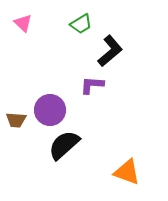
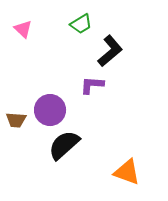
pink triangle: moved 6 px down
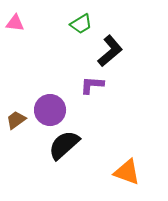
pink triangle: moved 8 px left, 6 px up; rotated 36 degrees counterclockwise
brown trapezoid: rotated 140 degrees clockwise
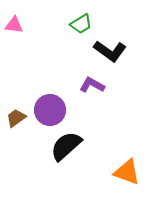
pink triangle: moved 1 px left, 2 px down
black L-shape: rotated 76 degrees clockwise
purple L-shape: rotated 25 degrees clockwise
brown trapezoid: moved 2 px up
black semicircle: moved 2 px right, 1 px down
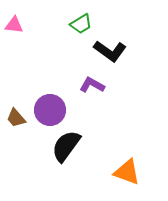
brown trapezoid: rotated 95 degrees counterclockwise
black semicircle: rotated 12 degrees counterclockwise
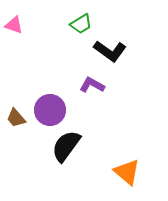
pink triangle: rotated 12 degrees clockwise
orange triangle: rotated 20 degrees clockwise
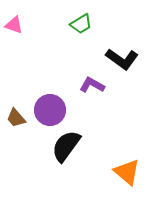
black L-shape: moved 12 px right, 8 px down
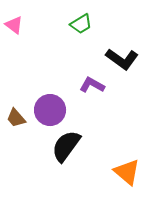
pink triangle: rotated 18 degrees clockwise
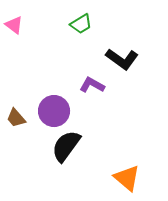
purple circle: moved 4 px right, 1 px down
orange triangle: moved 6 px down
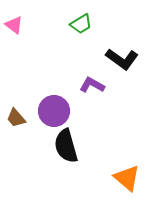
black semicircle: rotated 52 degrees counterclockwise
